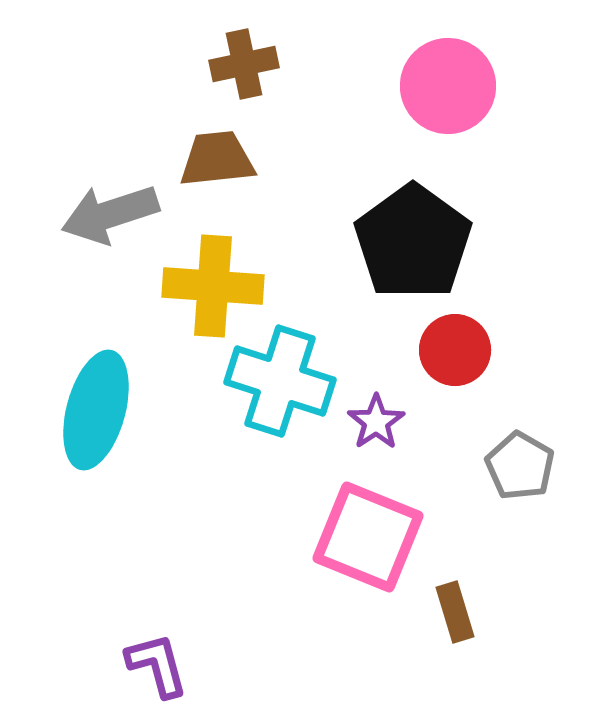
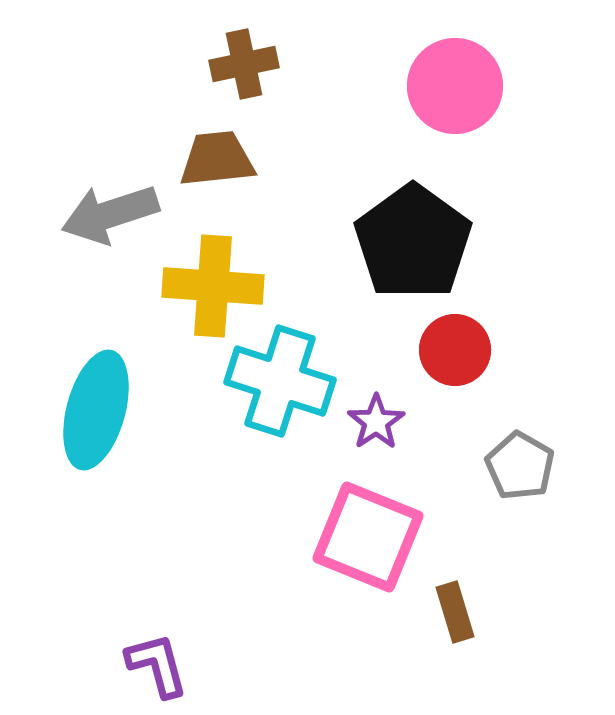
pink circle: moved 7 px right
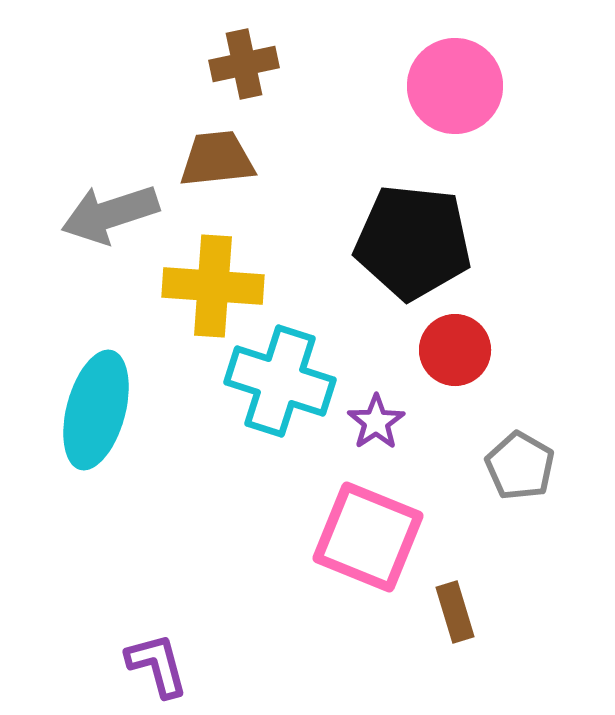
black pentagon: rotated 30 degrees counterclockwise
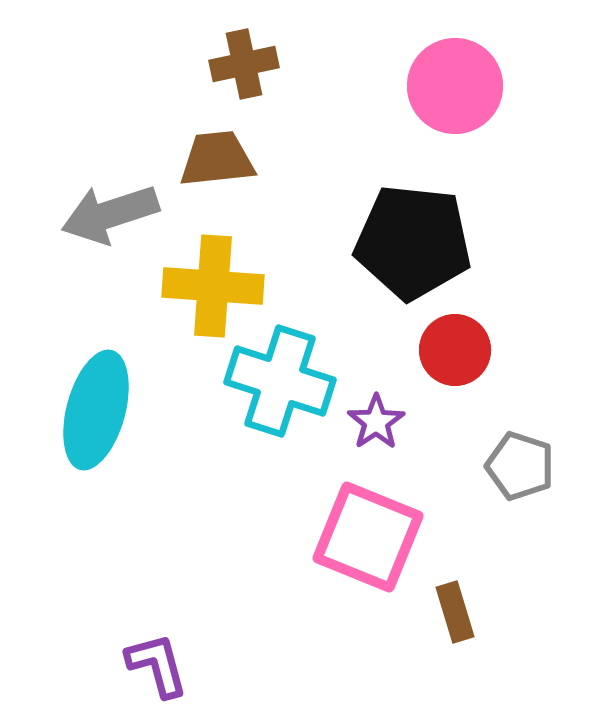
gray pentagon: rotated 12 degrees counterclockwise
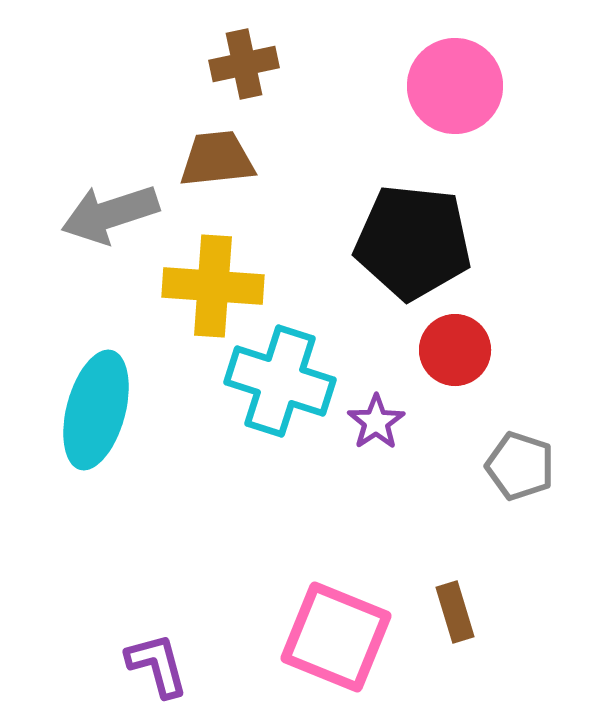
pink square: moved 32 px left, 100 px down
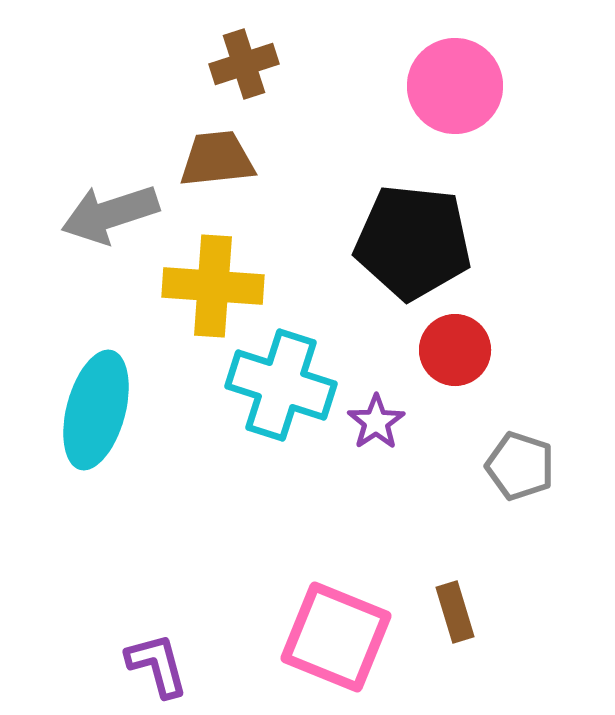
brown cross: rotated 6 degrees counterclockwise
cyan cross: moved 1 px right, 4 px down
